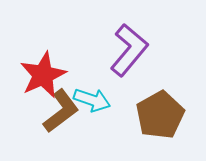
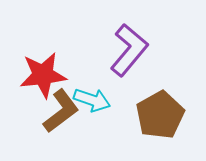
red star: rotated 18 degrees clockwise
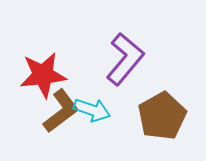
purple L-shape: moved 4 px left, 9 px down
cyan arrow: moved 10 px down
brown pentagon: moved 2 px right, 1 px down
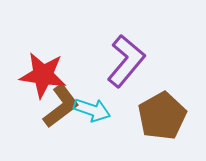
purple L-shape: moved 1 px right, 2 px down
red star: rotated 15 degrees clockwise
brown L-shape: moved 5 px up
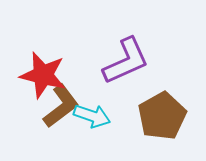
purple L-shape: rotated 26 degrees clockwise
red star: rotated 6 degrees clockwise
cyan arrow: moved 6 px down
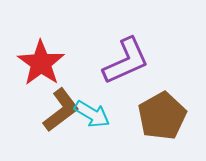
red star: moved 2 px left, 12 px up; rotated 21 degrees clockwise
brown L-shape: moved 4 px down
cyan arrow: moved 2 px up; rotated 12 degrees clockwise
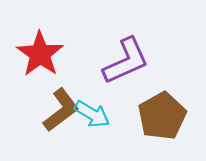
red star: moved 1 px left, 9 px up
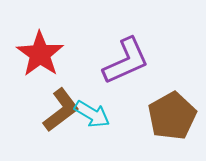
brown pentagon: moved 10 px right
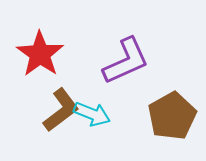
cyan arrow: rotated 9 degrees counterclockwise
